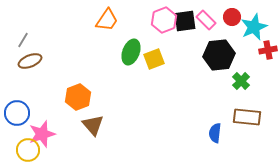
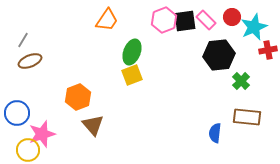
green ellipse: moved 1 px right
yellow square: moved 22 px left, 16 px down
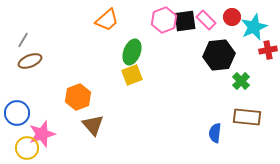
orange trapezoid: rotated 15 degrees clockwise
yellow circle: moved 1 px left, 2 px up
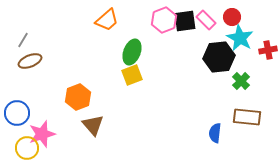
cyan star: moved 14 px left, 11 px down; rotated 20 degrees counterclockwise
black hexagon: moved 2 px down
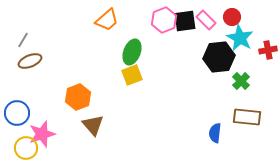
yellow circle: moved 1 px left
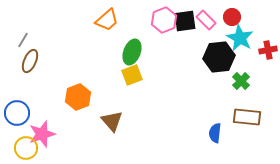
brown ellipse: rotated 45 degrees counterclockwise
brown triangle: moved 19 px right, 4 px up
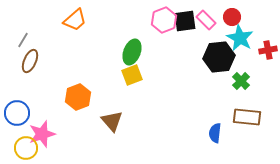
orange trapezoid: moved 32 px left
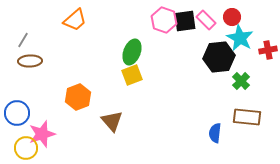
pink hexagon: rotated 20 degrees counterclockwise
brown ellipse: rotated 65 degrees clockwise
